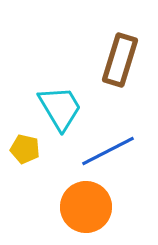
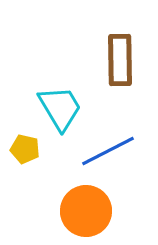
brown rectangle: rotated 18 degrees counterclockwise
orange circle: moved 4 px down
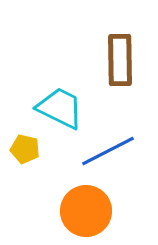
cyan trapezoid: rotated 33 degrees counterclockwise
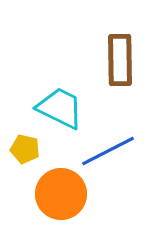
orange circle: moved 25 px left, 17 px up
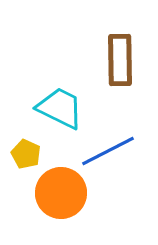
yellow pentagon: moved 1 px right, 5 px down; rotated 12 degrees clockwise
orange circle: moved 1 px up
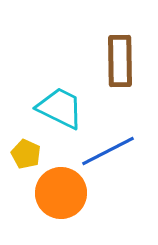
brown rectangle: moved 1 px down
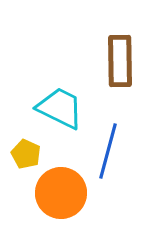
blue line: rotated 48 degrees counterclockwise
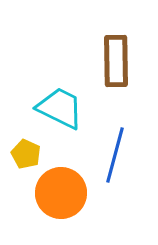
brown rectangle: moved 4 px left
blue line: moved 7 px right, 4 px down
